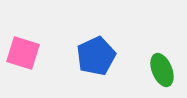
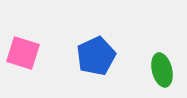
green ellipse: rotated 8 degrees clockwise
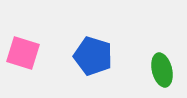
blue pentagon: moved 3 px left; rotated 30 degrees counterclockwise
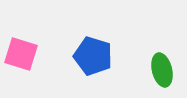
pink square: moved 2 px left, 1 px down
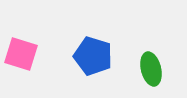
green ellipse: moved 11 px left, 1 px up
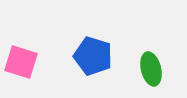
pink square: moved 8 px down
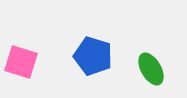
green ellipse: rotated 16 degrees counterclockwise
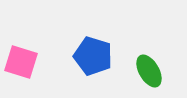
green ellipse: moved 2 px left, 2 px down
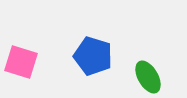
green ellipse: moved 1 px left, 6 px down
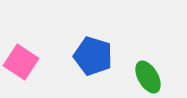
pink square: rotated 16 degrees clockwise
